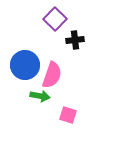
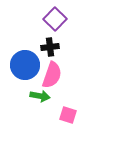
black cross: moved 25 px left, 7 px down
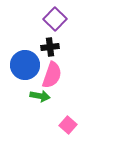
pink square: moved 10 px down; rotated 24 degrees clockwise
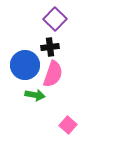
pink semicircle: moved 1 px right, 1 px up
green arrow: moved 5 px left, 1 px up
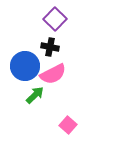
black cross: rotated 18 degrees clockwise
blue circle: moved 1 px down
pink semicircle: rotated 44 degrees clockwise
green arrow: rotated 54 degrees counterclockwise
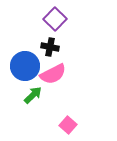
green arrow: moved 2 px left
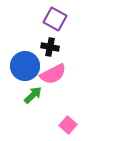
purple square: rotated 15 degrees counterclockwise
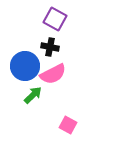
pink square: rotated 12 degrees counterclockwise
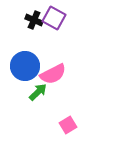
purple square: moved 1 px left, 1 px up
black cross: moved 16 px left, 27 px up; rotated 12 degrees clockwise
green arrow: moved 5 px right, 3 px up
pink square: rotated 30 degrees clockwise
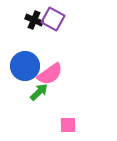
purple square: moved 1 px left, 1 px down
pink semicircle: moved 3 px left; rotated 8 degrees counterclockwise
green arrow: moved 1 px right
pink square: rotated 30 degrees clockwise
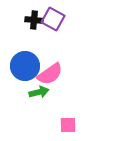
black cross: rotated 18 degrees counterclockwise
green arrow: rotated 30 degrees clockwise
